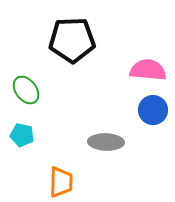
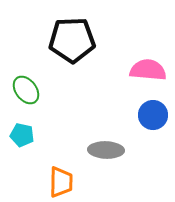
blue circle: moved 5 px down
gray ellipse: moved 8 px down
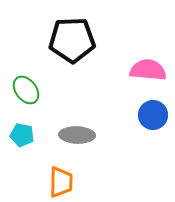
gray ellipse: moved 29 px left, 15 px up
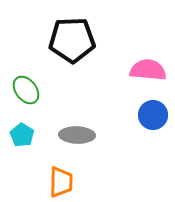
cyan pentagon: rotated 20 degrees clockwise
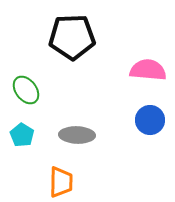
black pentagon: moved 3 px up
blue circle: moved 3 px left, 5 px down
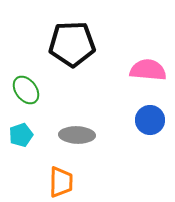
black pentagon: moved 7 px down
cyan pentagon: moved 1 px left; rotated 20 degrees clockwise
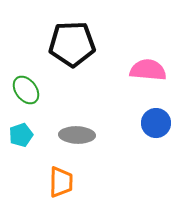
blue circle: moved 6 px right, 3 px down
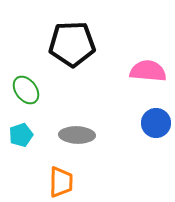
pink semicircle: moved 1 px down
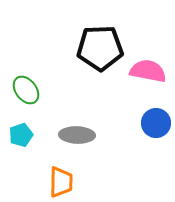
black pentagon: moved 28 px right, 4 px down
pink semicircle: rotated 6 degrees clockwise
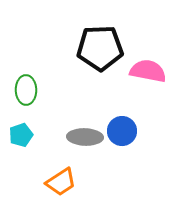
green ellipse: rotated 36 degrees clockwise
blue circle: moved 34 px left, 8 px down
gray ellipse: moved 8 px right, 2 px down
orange trapezoid: rotated 56 degrees clockwise
